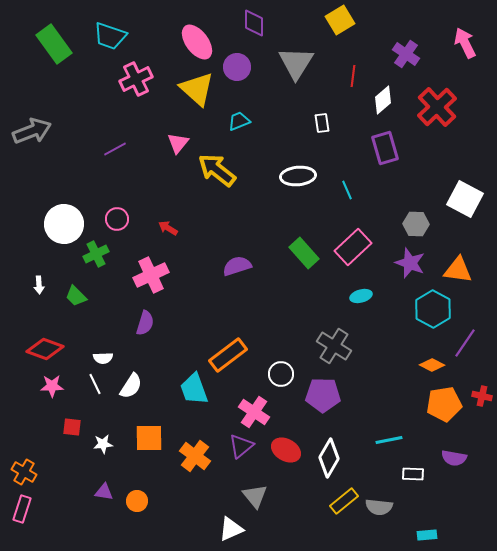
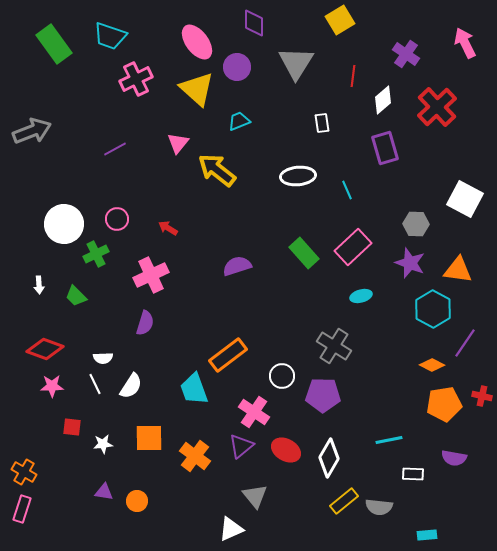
white circle at (281, 374): moved 1 px right, 2 px down
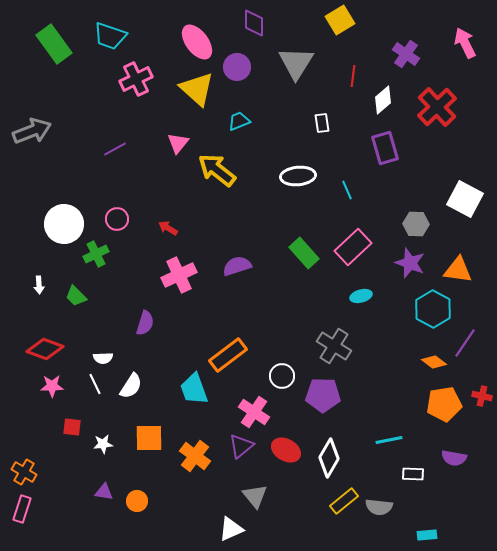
pink cross at (151, 275): moved 28 px right
orange diamond at (432, 365): moved 2 px right, 3 px up; rotated 10 degrees clockwise
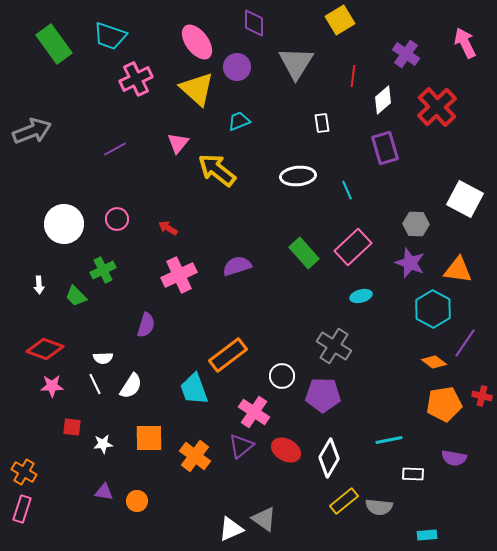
green cross at (96, 254): moved 7 px right, 16 px down
purple semicircle at (145, 323): moved 1 px right, 2 px down
gray triangle at (255, 496): moved 9 px right, 23 px down; rotated 16 degrees counterclockwise
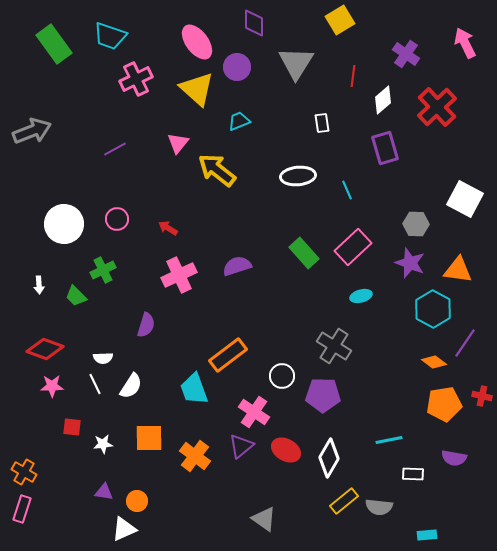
white triangle at (231, 529): moved 107 px left
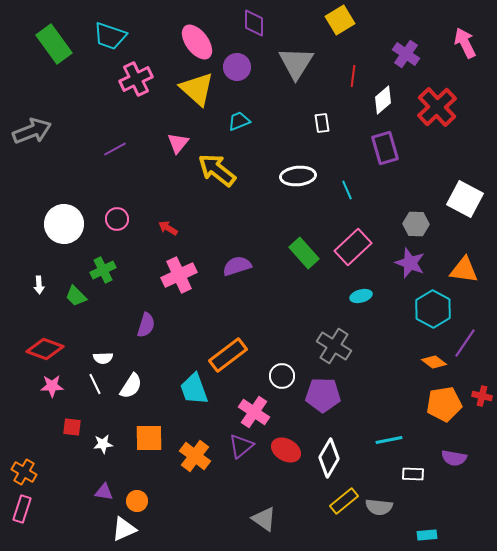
orange triangle at (458, 270): moved 6 px right
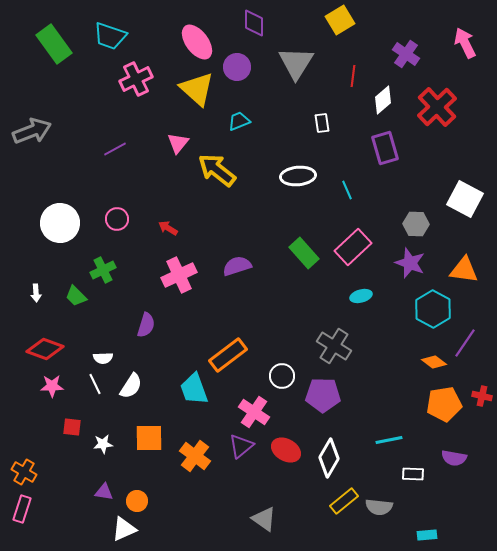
white circle at (64, 224): moved 4 px left, 1 px up
white arrow at (39, 285): moved 3 px left, 8 px down
